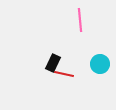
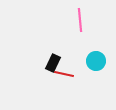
cyan circle: moved 4 px left, 3 px up
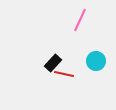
pink line: rotated 30 degrees clockwise
black rectangle: rotated 18 degrees clockwise
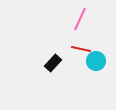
pink line: moved 1 px up
red line: moved 17 px right, 25 px up
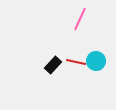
red line: moved 5 px left, 13 px down
black rectangle: moved 2 px down
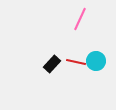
black rectangle: moved 1 px left, 1 px up
